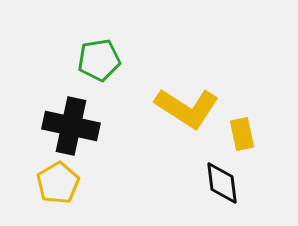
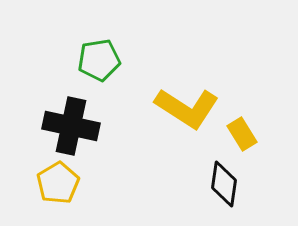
yellow rectangle: rotated 20 degrees counterclockwise
black diamond: moved 2 px right, 1 px down; rotated 15 degrees clockwise
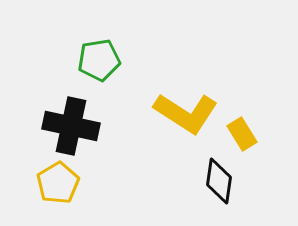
yellow L-shape: moved 1 px left, 5 px down
black diamond: moved 5 px left, 3 px up
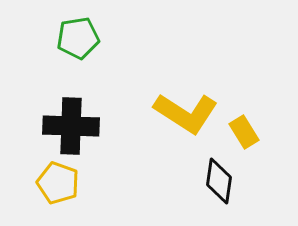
green pentagon: moved 21 px left, 22 px up
black cross: rotated 10 degrees counterclockwise
yellow rectangle: moved 2 px right, 2 px up
yellow pentagon: rotated 21 degrees counterclockwise
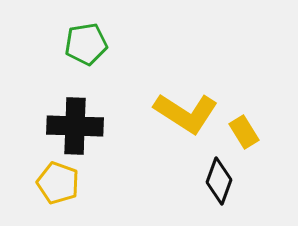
green pentagon: moved 8 px right, 6 px down
black cross: moved 4 px right
black diamond: rotated 12 degrees clockwise
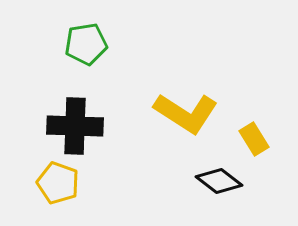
yellow rectangle: moved 10 px right, 7 px down
black diamond: rotated 72 degrees counterclockwise
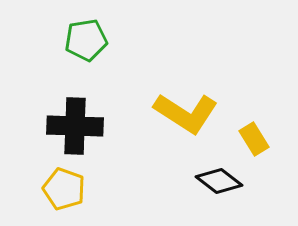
green pentagon: moved 4 px up
yellow pentagon: moved 6 px right, 6 px down
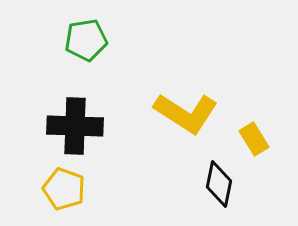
black diamond: moved 3 px down; rotated 63 degrees clockwise
